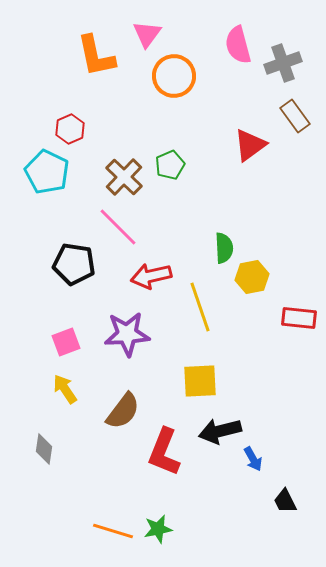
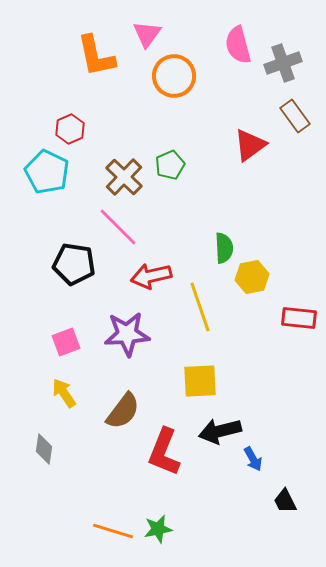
yellow arrow: moved 1 px left, 4 px down
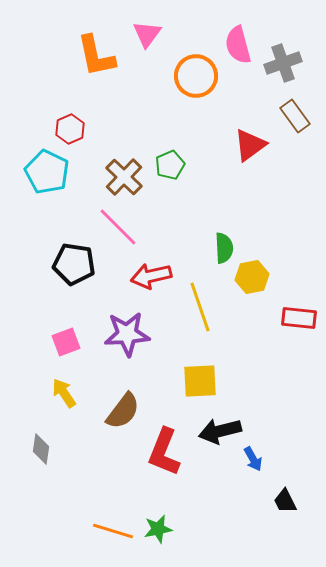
orange circle: moved 22 px right
gray diamond: moved 3 px left
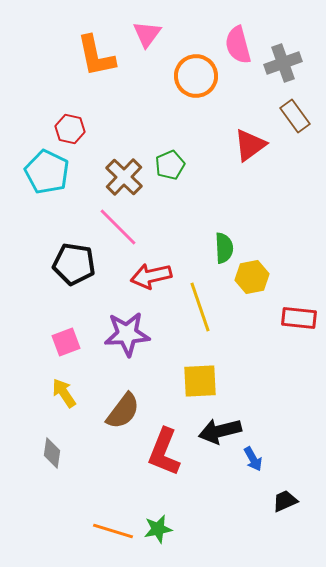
red hexagon: rotated 24 degrees counterclockwise
gray diamond: moved 11 px right, 4 px down
black trapezoid: rotated 92 degrees clockwise
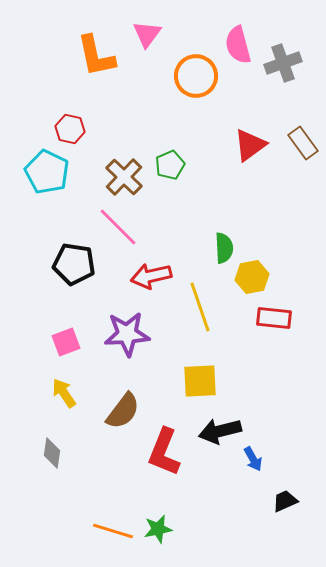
brown rectangle: moved 8 px right, 27 px down
red rectangle: moved 25 px left
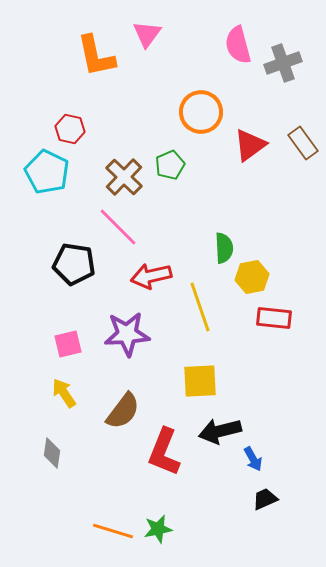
orange circle: moved 5 px right, 36 px down
pink square: moved 2 px right, 2 px down; rotated 8 degrees clockwise
black trapezoid: moved 20 px left, 2 px up
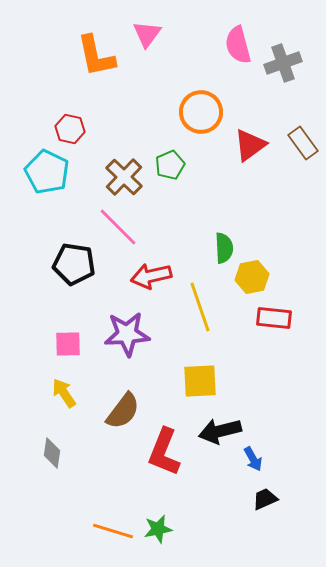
pink square: rotated 12 degrees clockwise
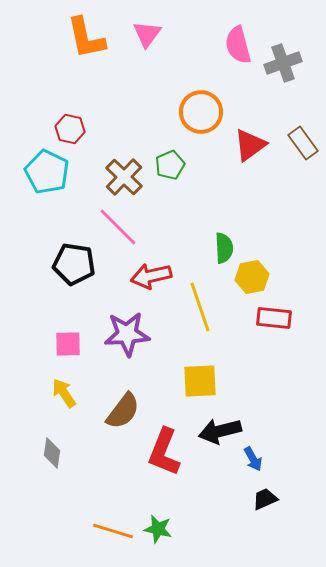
orange L-shape: moved 10 px left, 18 px up
green star: rotated 24 degrees clockwise
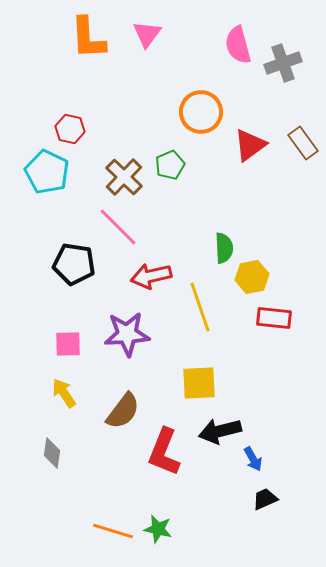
orange L-shape: moved 2 px right; rotated 9 degrees clockwise
yellow square: moved 1 px left, 2 px down
